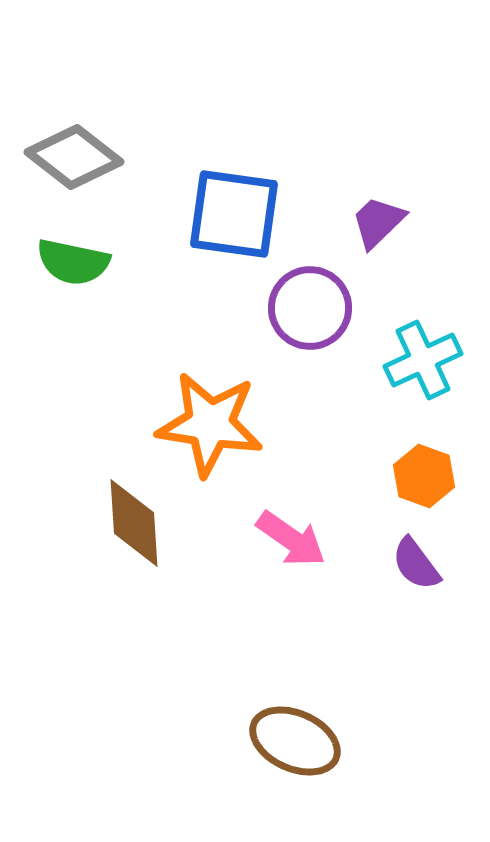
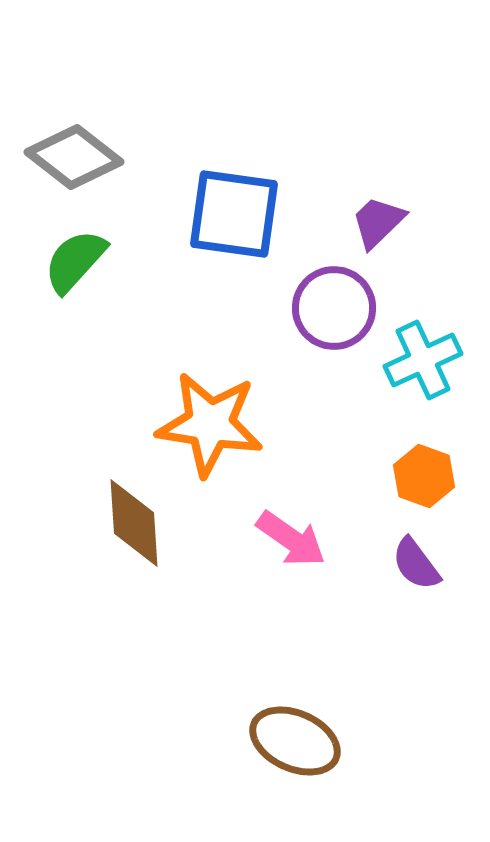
green semicircle: moved 2 px right, 1 px up; rotated 120 degrees clockwise
purple circle: moved 24 px right
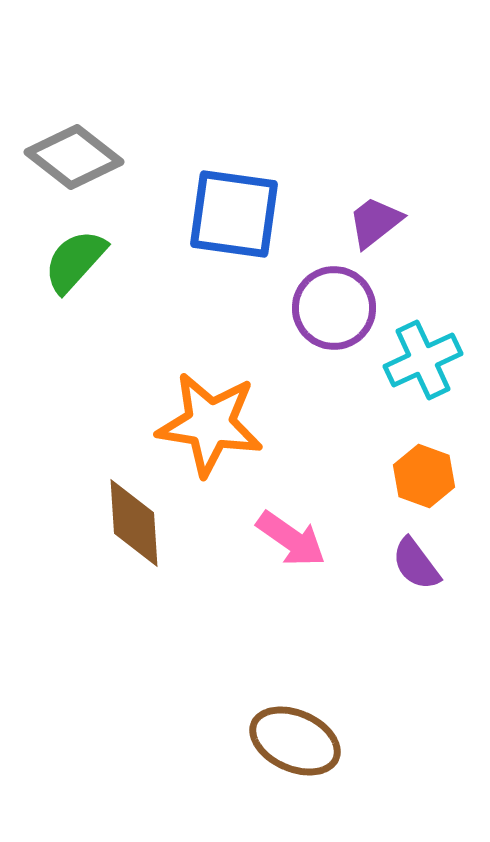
purple trapezoid: moved 3 px left; rotated 6 degrees clockwise
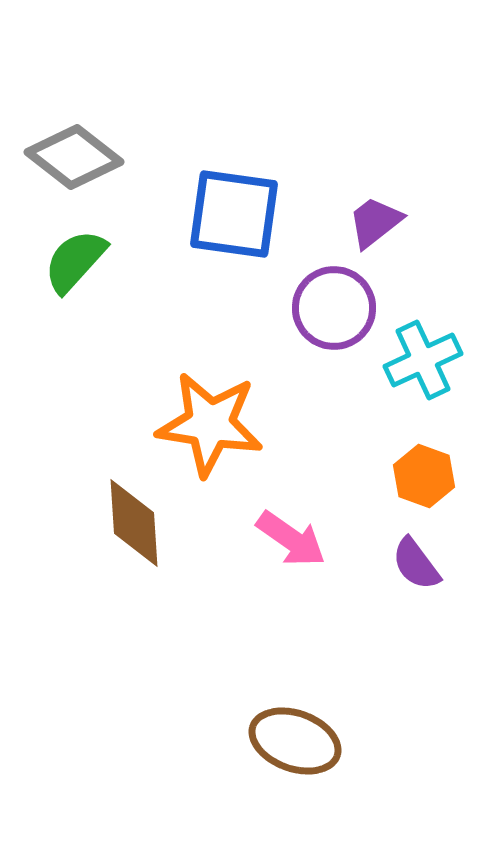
brown ellipse: rotated 4 degrees counterclockwise
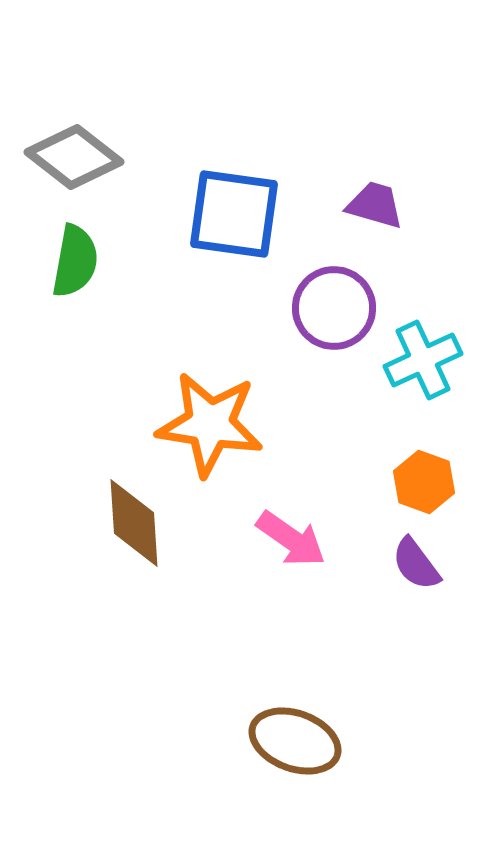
purple trapezoid: moved 17 px up; rotated 54 degrees clockwise
green semicircle: rotated 148 degrees clockwise
orange hexagon: moved 6 px down
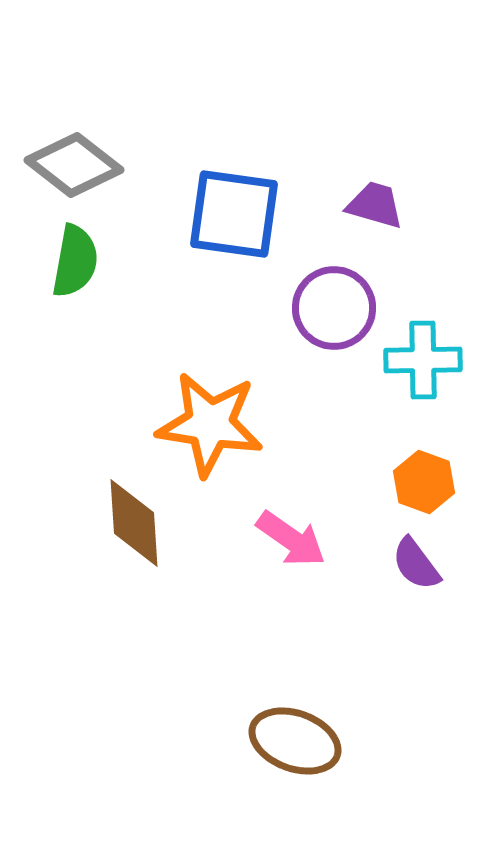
gray diamond: moved 8 px down
cyan cross: rotated 24 degrees clockwise
